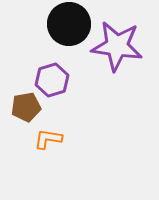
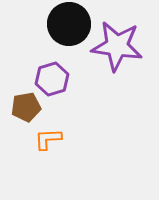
purple hexagon: moved 1 px up
orange L-shape: rotated 12 degrees counterclockwise
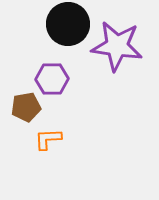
black circle: moved 1 px left
purple hexagon: rotated 16 degrees clockwise
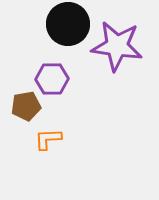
brown pentagon: moved 1 px up
